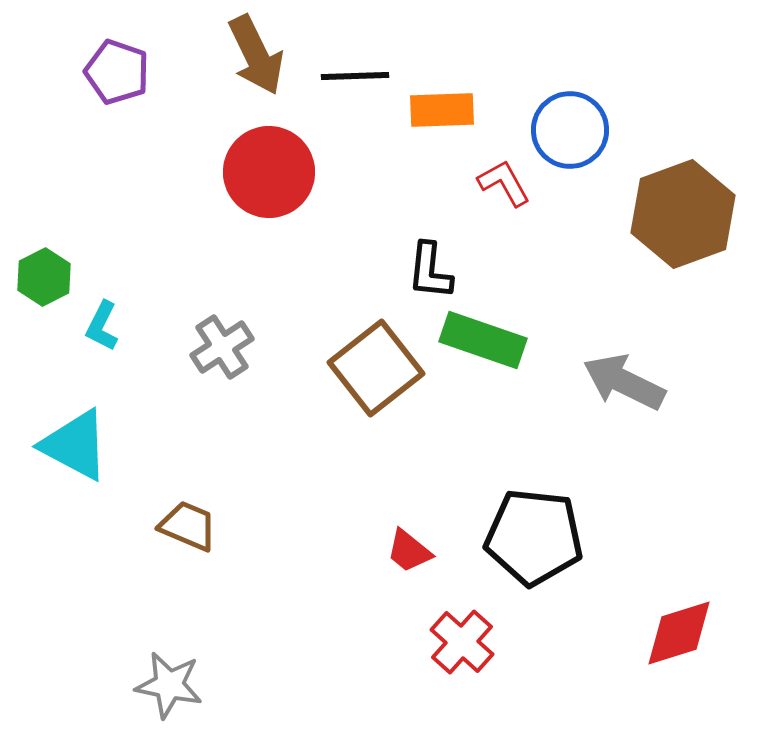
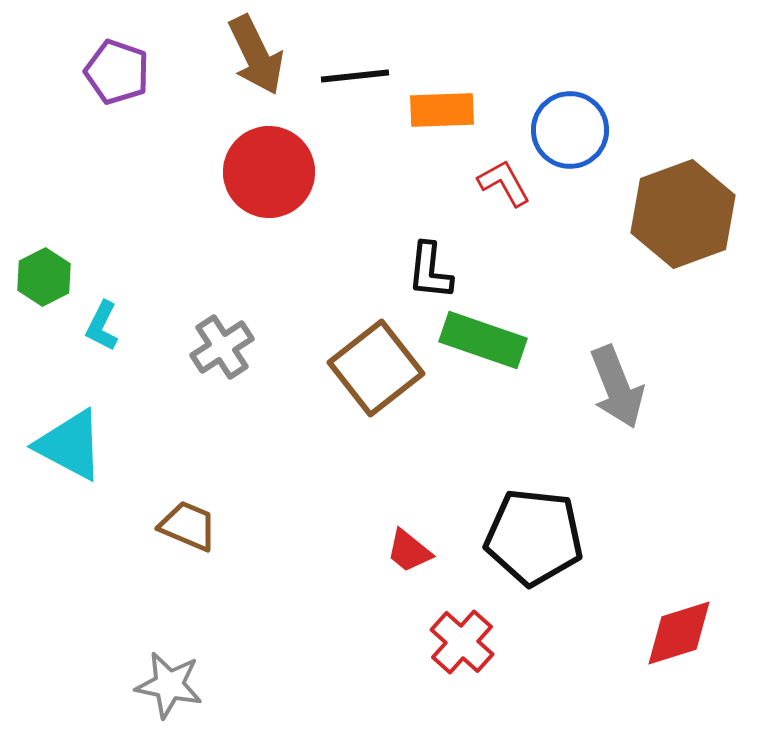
black line: rotated 4 degrees counterclockwise
gray arrow: moved 7 px left, 5 px down; rotated 138 degrees counterclockwise
cyan triangle: moved 5 px left
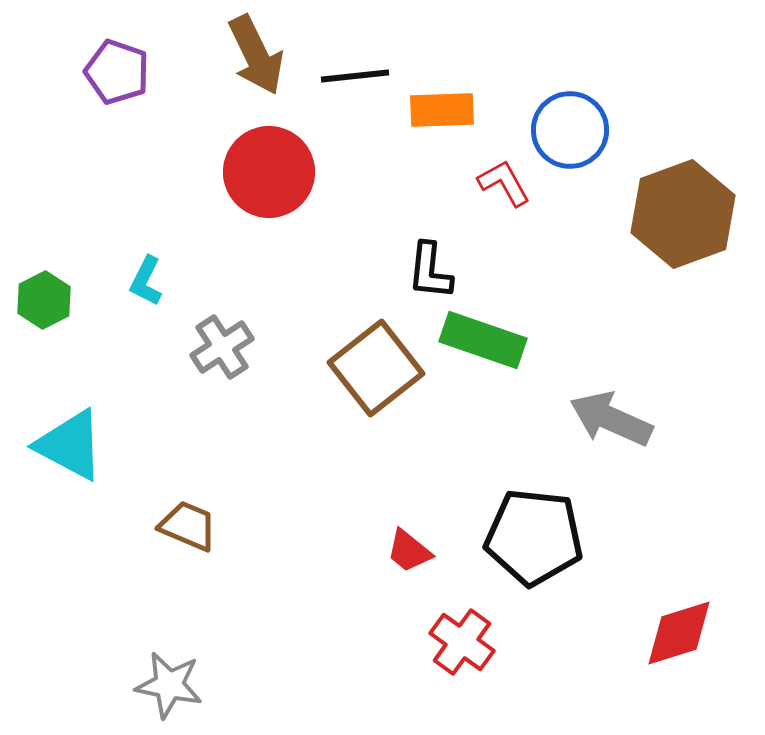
green hexagon: moved 23 px down
cyan L-shape: moved 44 px right, 45 px up
gray arrow: moved 6 px left, 32 px down; rotated 136 degrees clockwise
red cross: rotated 6 degrees counterclockwise
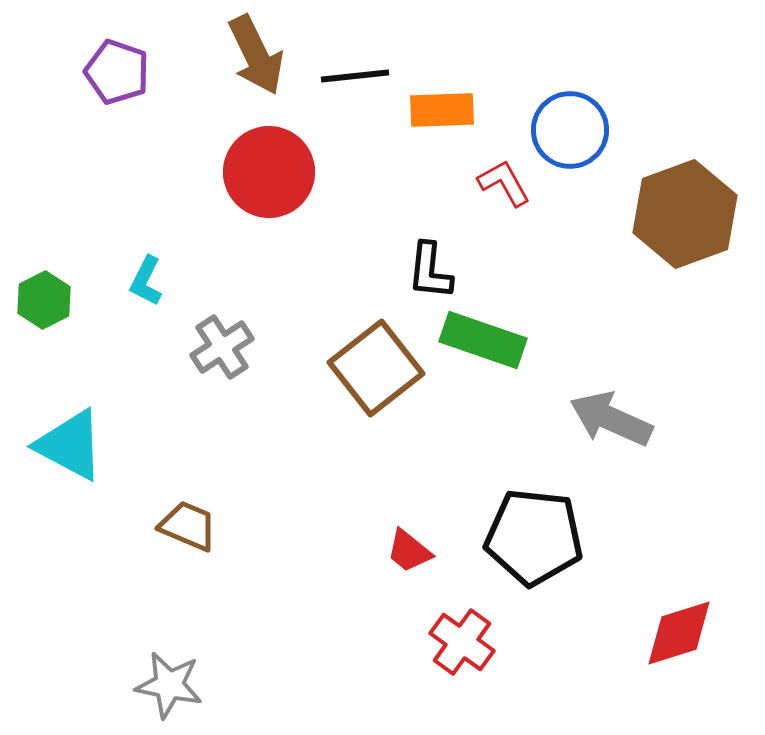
brown hexagon: moved 2 px right
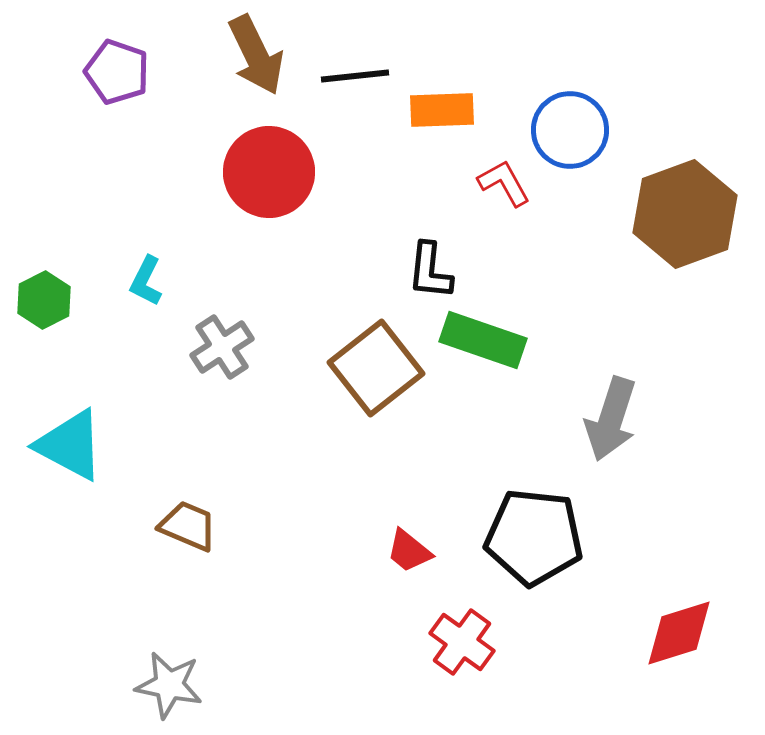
gray arrow: rotated 96 degrees counterclockwise
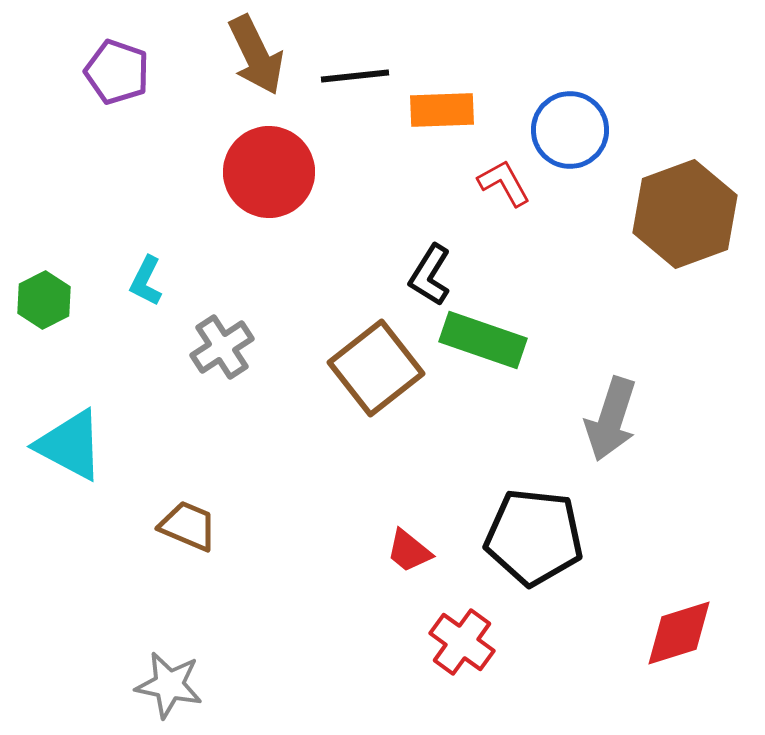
black L-shape: moved 4 px down; rotated 26 degrees clockwise
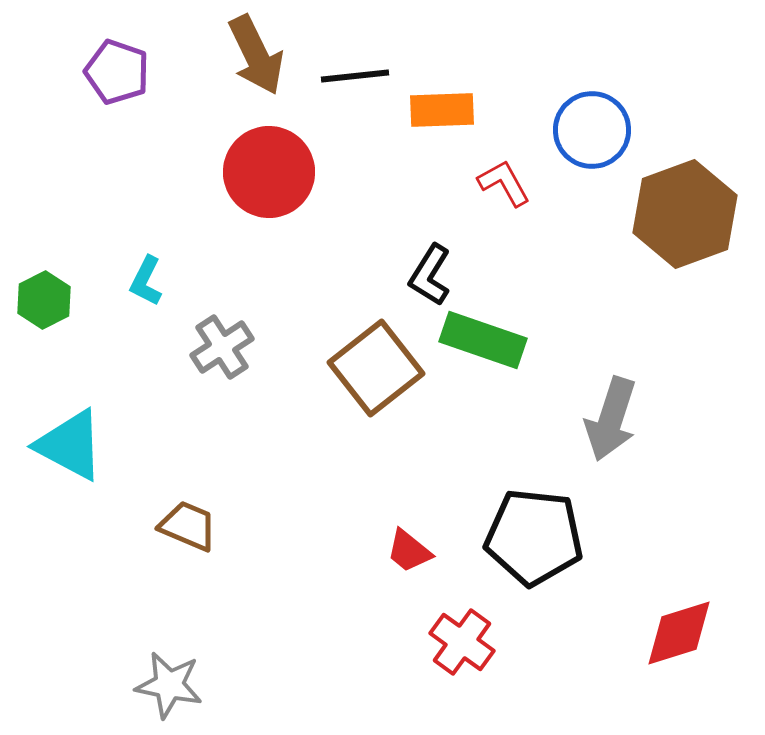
blue circle: moved 22 px right
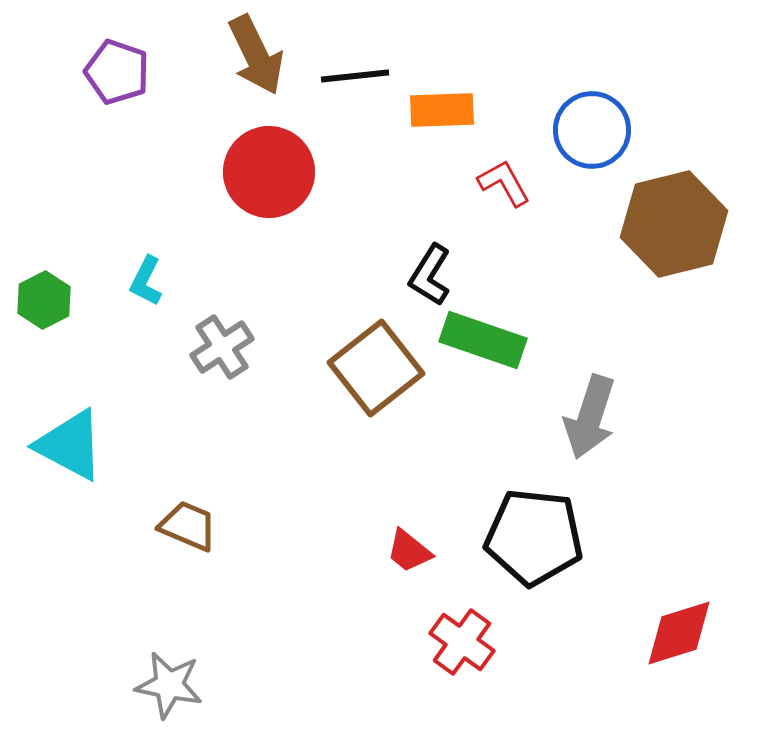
brown hexagon: moved 11 px left, 10 px down; rotated 6 degrees clockwise
gray arrow: moved 21 px left, 2 px up
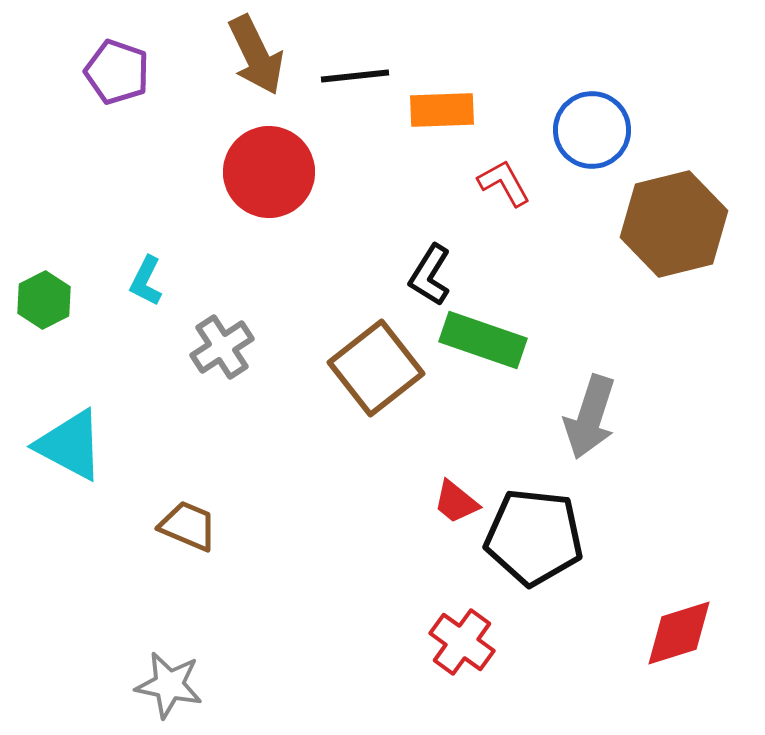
red trapezoid: moved 47 px right, 49 px up
